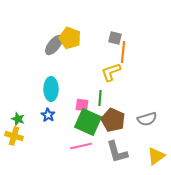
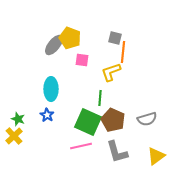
pink square: moved 45 px up
blue star: moved 1 px left
yellow cross: rotated 30 degrees clockwise
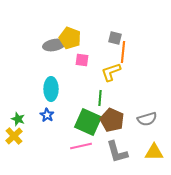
gray ellipse: rotated 40 degrees clockwise
brown pentagon: moved 1 px left
yellow triangle: moved 2 px left, 4 px up; rotated 36 degrees clockwise
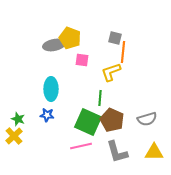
blue star: rotated 24 degrees counterclockwise
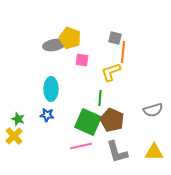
gray semicircle: moved 6 px right, 9 px up
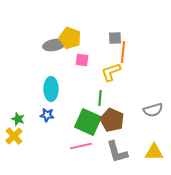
gray square: rotated 16 degrees counterclockwise
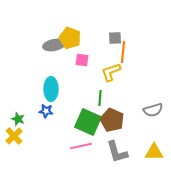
blue star: moved 1 px left, 4 px up
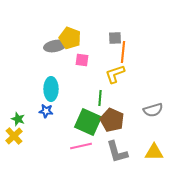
gray ellipse: moved 1 px right, 1 px down
yellow L-shape: moved 4 px right, 2 px down
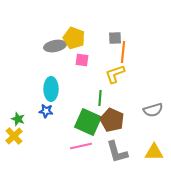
yellow pentagon: moved 4 px right
